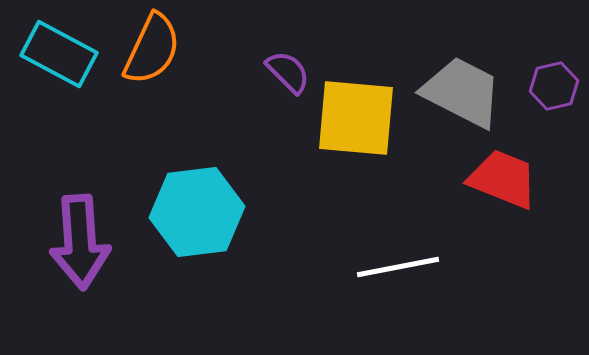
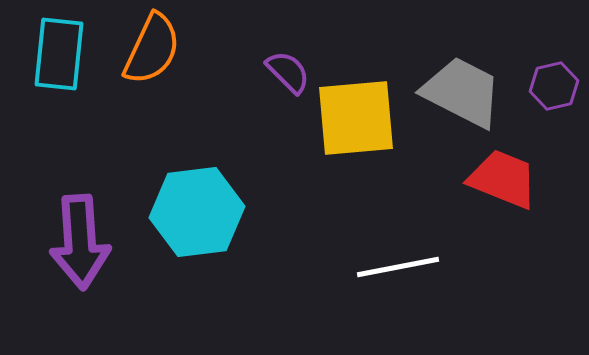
cyan rectangle: rotated 68 degrees clockwise
yellow square: rotated 10 degrees counterclockwise
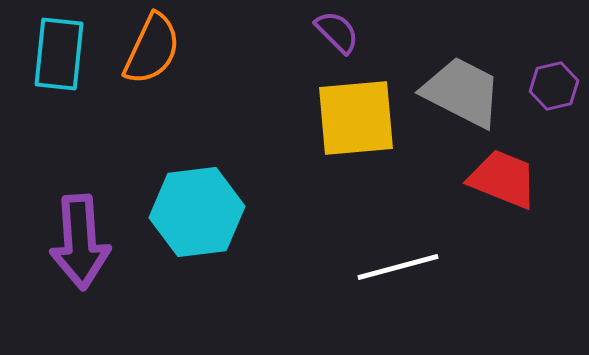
purple semicircle: moved 49 px right, 40 px up
white line: rotated 4 degrees counterclockwise
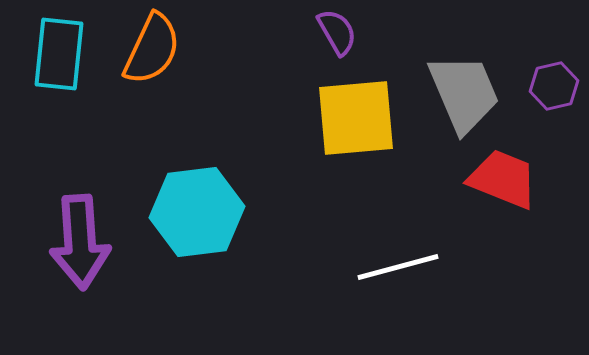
purple semicircle: rotated 15 degrees clockwise
gray trapezoid: moved 2 px right, 1 px down; rotated 40 degrees clockwise
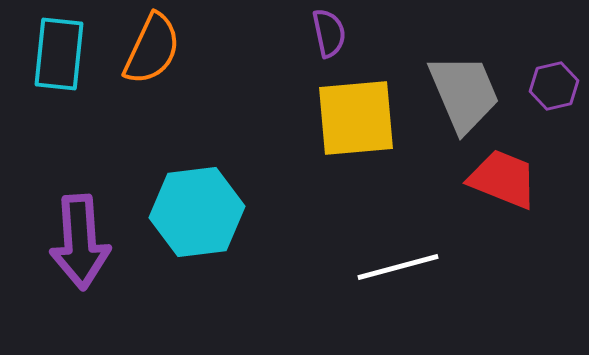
purple semicircle: moved 8 px left, 1 px down; rotated 18 degrees clockwise
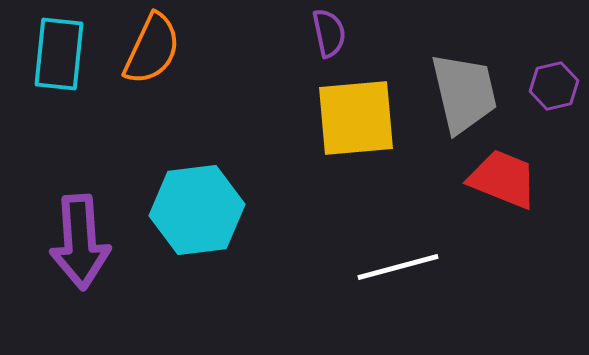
gray trapezoid: rotated 10 degrees clockwise
cyan hexagon: moved 2 px up
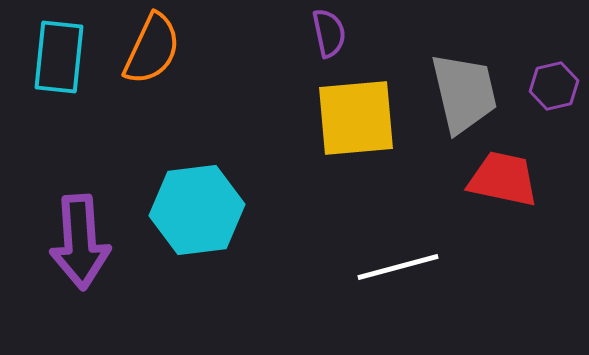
cyan rectangle: moved 3 px down
red trapezoid: rotated 10 degrees counterclockwise
